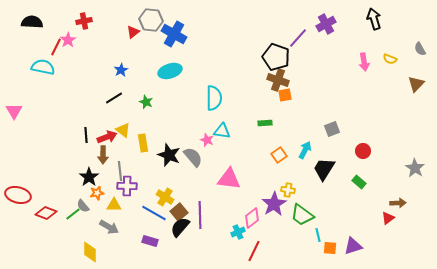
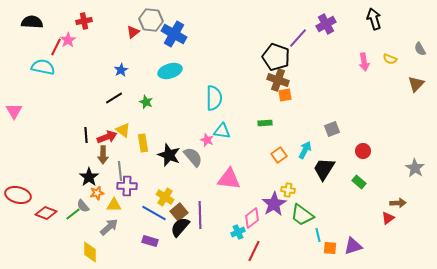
gray arrow at (109, 227): rotated 72 degrees counterclockwise
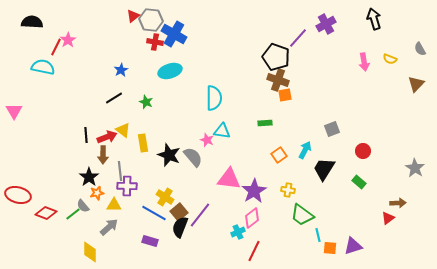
red cross at (84, 21): moved 71 px right, 21 px down; rotated 21 degrees clockwise
red triangle at (133, 32): moved 16 px up
purple star at (274, 204): moved 20 px left, 13 px up
purple line at (200, 215): rotated 40 degrees clockwise
black semicircle at (180, 227): rotated 20 degrees counterclockwise
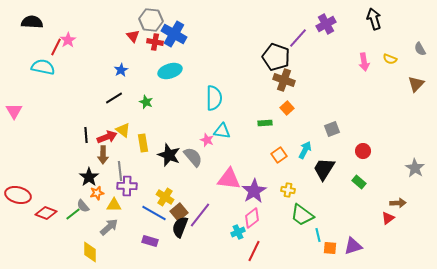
red triangle at (133, 16): moved 20 px down; rotated 32 degrees counterclockwise
brown cross at (278, 80): moved 6 px right
orange square at (285, 95): moved 2 px right, 13 px down; rotated 32 degrees counterclockwise
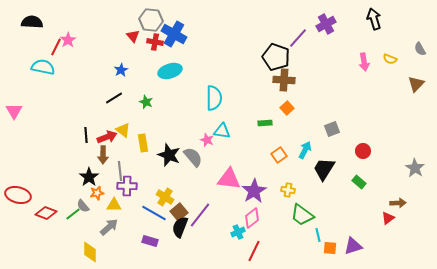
brown cross at (284, 80): rotated 15 degrees counterclockwise
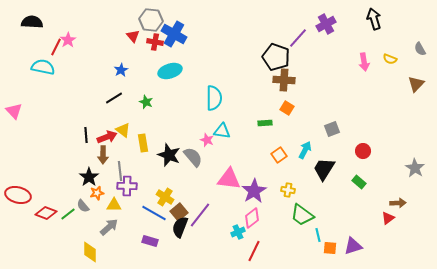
orange square at (287, 108): rotated 16 degrees counterclockwise
pink triangle at (14, 111): rotated 12 degrees counterclockwise
green line at (73, 214): moved 5 px left
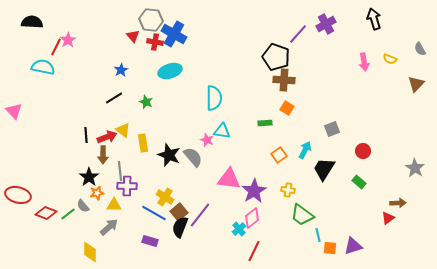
purple line at (298, 38): moved 4 px up
cyan cross at (238, 232): moved 1 px right, 3 px up; rotated 16 degrees counterclockwise
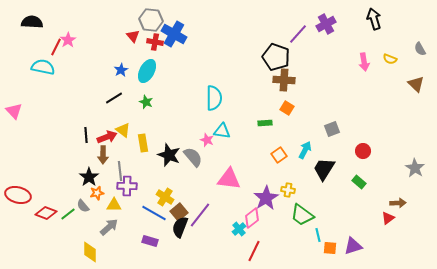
cyan ellipse at (170, 71): moved 23 px left; rotated 45 degrees counterclockwise
brown triangle at (416, 84): rotated 30 degrees counterclockwise
purple star at (254, 191): moved 12 px right, 7 px down
